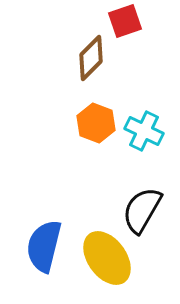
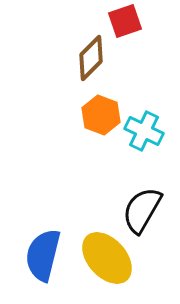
orange hexagon: moved 5 px right, 8 px up
blue semicircle: moved 1 px left, 9 px down
yellow ellipse: rotated 6 degrees counterclockwise
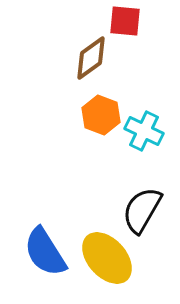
red square: rotated 24 degrees clockwise
brown diamond: rotated 9 degrees clockwise
blue semicircle: moved 2 px right, 3 px up; rotated 46 degrees counterclockwise
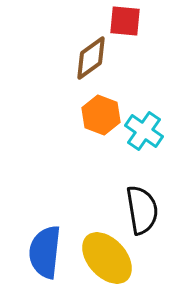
cyan cross: rotated 9 degrees clockwise
black semicircle: rotated 141 degrees clockwise
blue semicircle: rotated 38 degrees clockwise
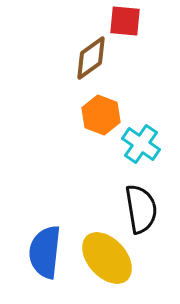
cyan cross: moved 3 px left, 13 px down
black semicircle: moved 1 px left, 1 px up
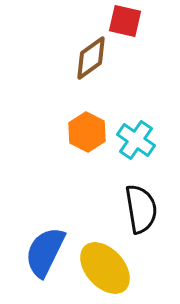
red square: rotated 8 degrees clockwise
orange hexagon: moved 14 px left, 17 px down; rotated 6 degrees clockwise
cyan cross: moved 5 px left, 4 px up
blue semicircle: rotated 20 degrees clockwise
yellow ellipse: moved 2 px left, 10 px down
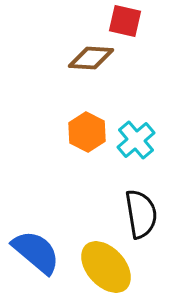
brown diamond: rotated 39 degrees clockwise
cyan cross: rotated 15 degrees clockwise
black semicircle: moved 5 px down
blue semicircle: moved 9 px left; rotated 104 degrees clockwise
yellow ellipse: moved 1 px right, 1 px up
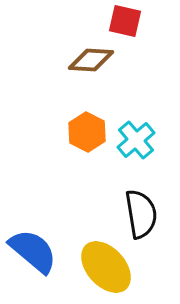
brown diamond: moved 2 px down
blue semicircle: moved 3 px left, 1 px up
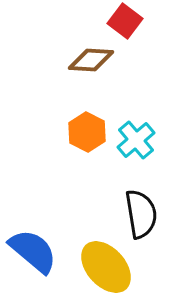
red square: rotated 24 degrees clockwise
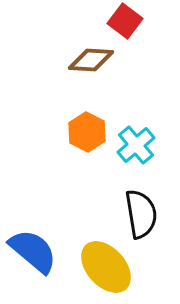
cyan cross: moved 5 px down
